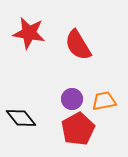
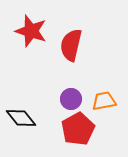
red star: moved 2 px right, 2 px up; rotated 8 degrees clockwise
red semicircle: moved 7 px left; rotated 44 degrees clockwise
purple circle: moved 1 px left
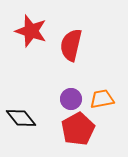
orange trapezoid: moved 2 px left, 2 px up
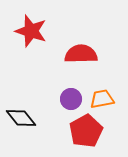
red semicircle: moved 10 px right, 9 px down; rotated 76 degrees clockwise
red pentagon: moved 8 px right, 2 px down
